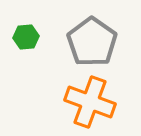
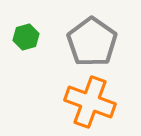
green hexagon: rotated 10 degrees counterclockwise
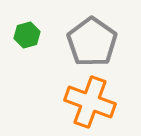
green hexagon: moved 1 px right, 2 px up
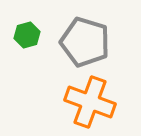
gray pentagon: moved 7 px left; rotated 18 degrees counterclockwise
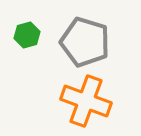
orange cross: moved 4 px left, 1 px up
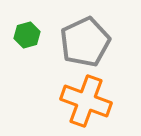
gray pentagon: rotated 30 degrees clockwise
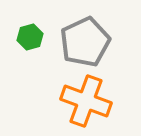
green hexagon: moved 3 px right, 2 px down
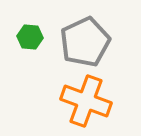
green hexagon: rotated 20 degrees clockwise
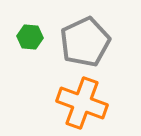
orange cross: moved 4 px left, 2 px down
